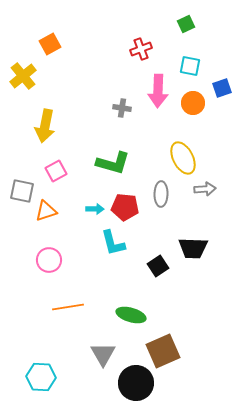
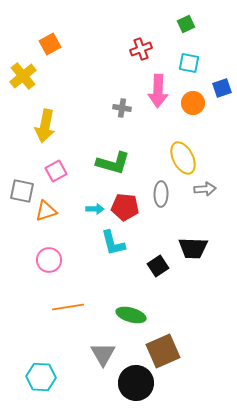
cyan square: moved 1 px left, 3 px up
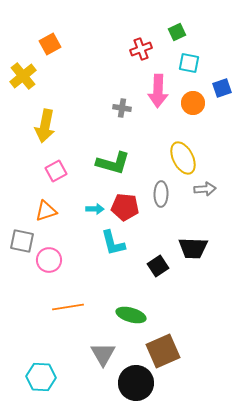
green square: moved 9 px left, 8 px down
gray square: moved 50 px down
